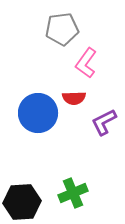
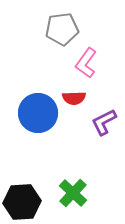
green cross: rotated 24 degrees counterclockwise
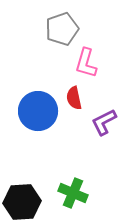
gray pentagon: rotated 12 degrees counterclockwise
pink L-shape: rotated 20 degrees counterclockwise
red semicircle: rotated 80 degrees clockwise
blue circle: moved 2 px up
green cross: rotated 20 degrees counterclockwise
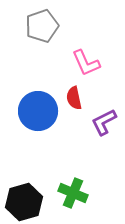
gray pentagon: moved 20 px left, 3 px up
pink L-shape: rotated 40 degrees counterclockwise
black hexagon: moved 2 px right; rotated 12 degrees counterclockwise
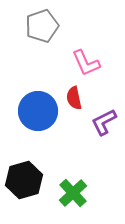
green cross: rotated 24 degrees clockwise
black hexagon: moved 22 px up
